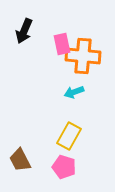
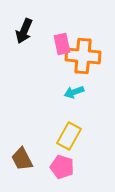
brown trapezoid: moved 2 px right, 1 px up
pink pentagon: moved 2 px left
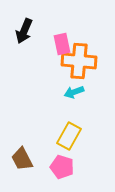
orange cross: moved 4 px left, 5 px down
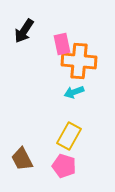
black arrow: rotated 10 degrees clockwise
pink pentagon: moved 2 px right, 1 px up
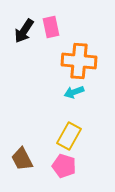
pink rectangle: moved 11 px left, 17 px up
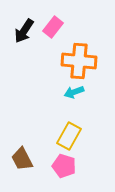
pink rectangle: moved 2 px right; rotated 50 degrees clockwise
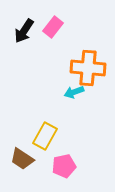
orange cross: moved 9 px right, 7 px down
yellow rectangle: moved 24 px left
brown trapezoid: rotated 30 degrees counterclockwise
pink pentagon: rotated 30 degrees counterclockwise
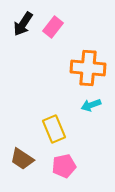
black arrow: moved 1 px left, 7 px up
cyan arrow: moved 17 px right, 13 px down
yellow rectangle: moved 9 px right, 7 px up; rotated 52 degrees counterclockwise
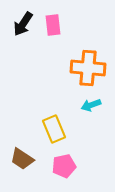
pink rectangle: moved 2 px up; rotated 45 degrees counterclockwise
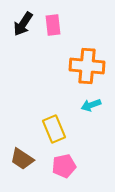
orange cross: moved 1 px left, 2 px up
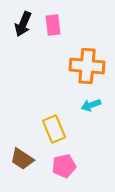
black arrow: rotated 10 degrees counterclockwise
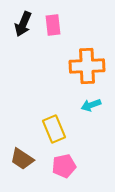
orange cross: rotated 8 degrees counterclockwise
